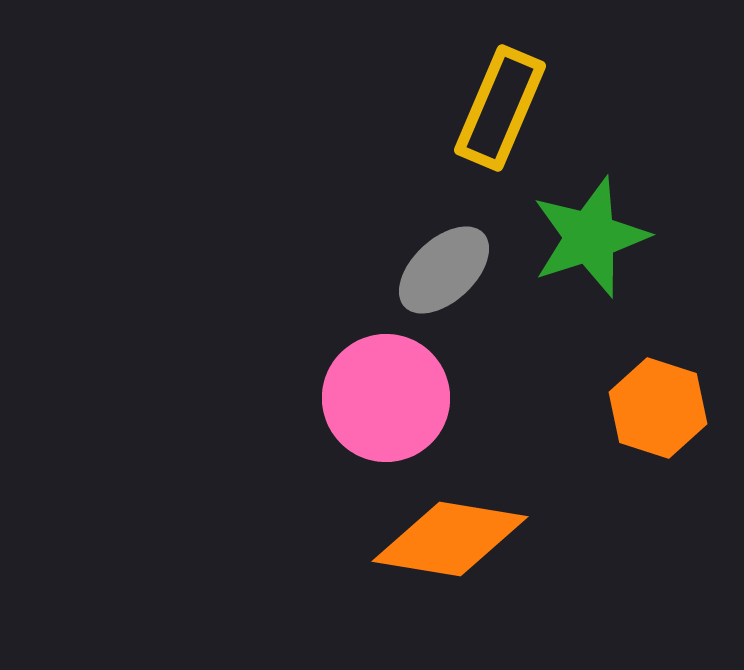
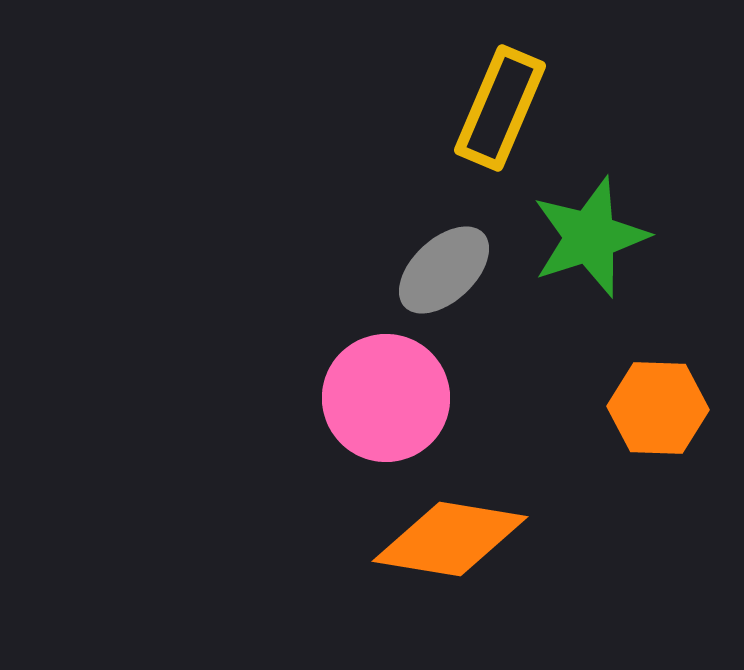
orange hexagon: rotated 16 degrees counterclockwise
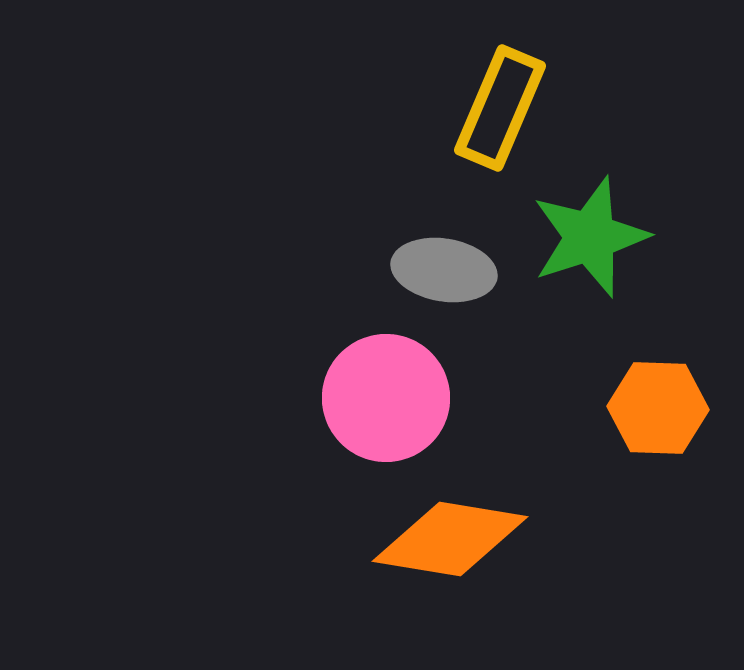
gray ellipse: rotated 52 degrees clockwise
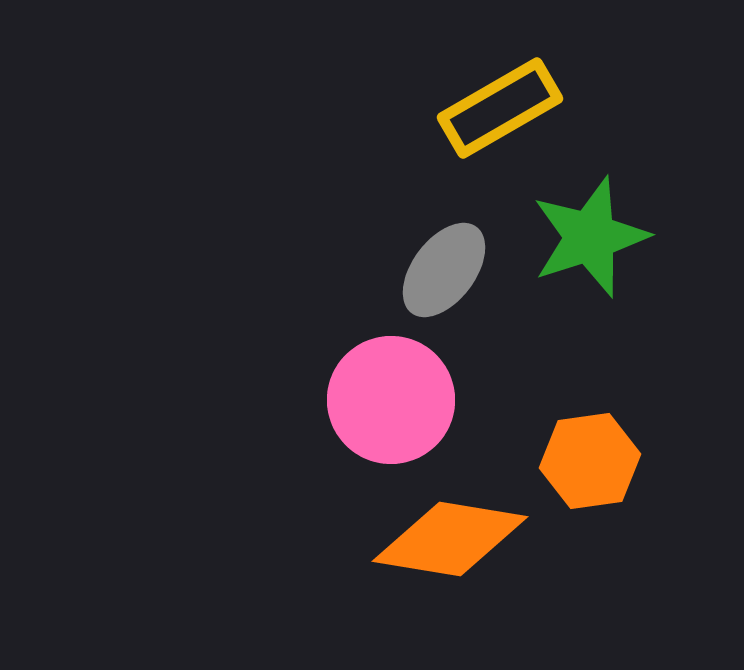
yellow rectangle: rotated 37 degrees clockwise
gray ellipse: rotated 62 degrees counterclockwise
pink circle: moved 5 px right, 2 px down
orange hexagon: moved 68 px left, 53 px down; rotated 10 degrees counterclockwise
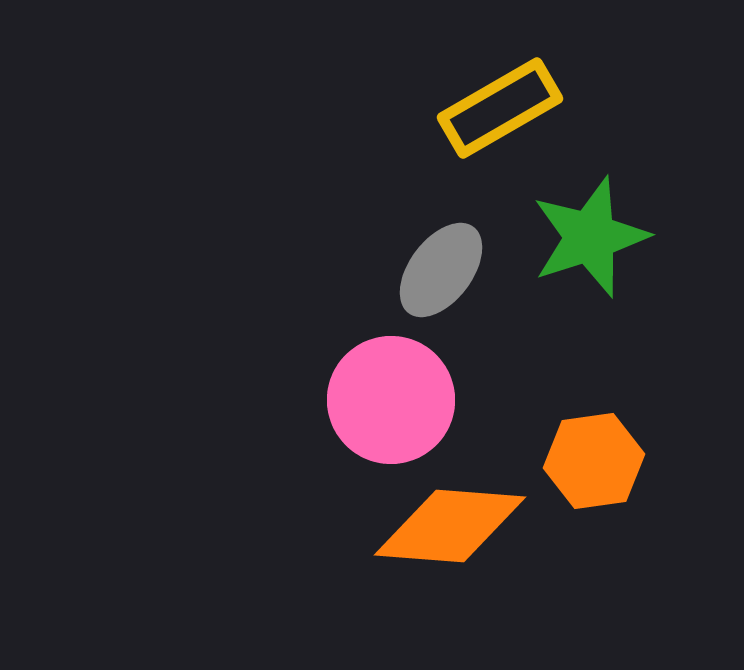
gray ellipse: moved 3 px left
orange hexagon: moved 4 px right
orange diamond: moved 13 px up; rotated 5 degrees counterclockwise
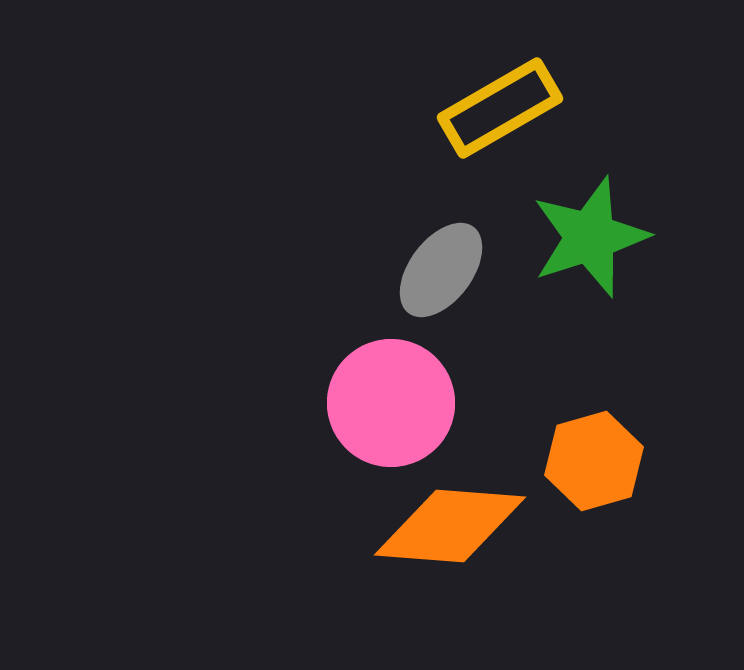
pink circle: moved 3 px down
orange hexagon: rotated 8 degrees counterclockwise
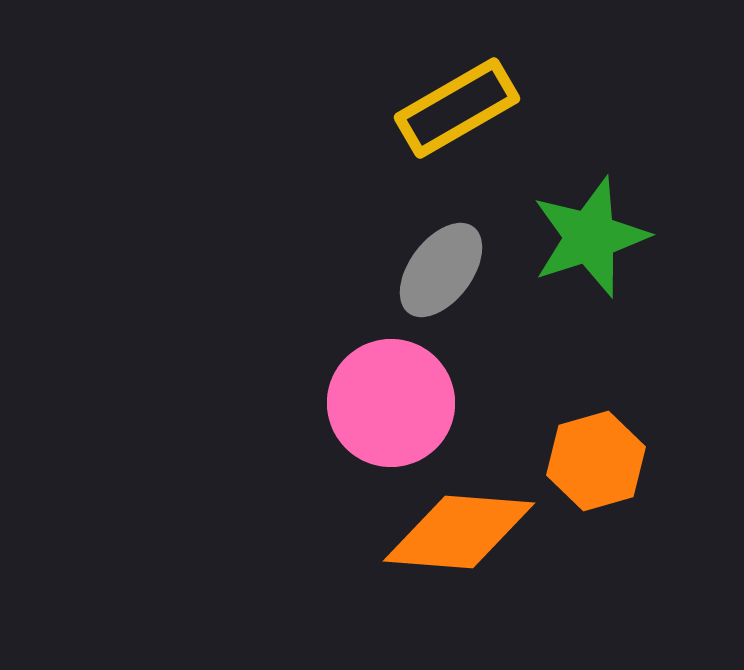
yellow rectangle: moved 43 px left
orange hexagon: moved 2 px right
orange diamond: moved 9 px right, 6 px down
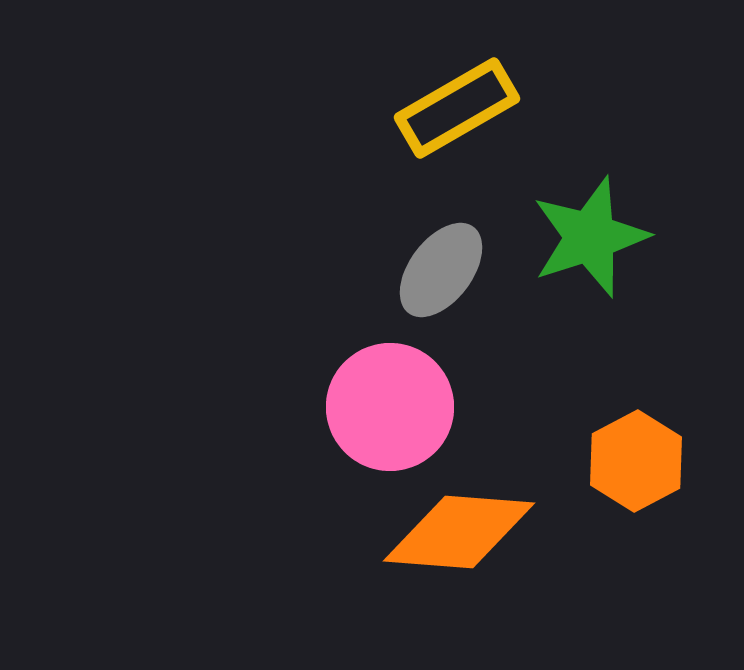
pink circle: moved 1 px left, 4 px down
orange hexagon: moved 40 px right; rotated 12 degrees counterclockwise
